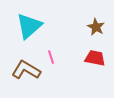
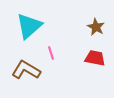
pink line: moved 4 px up
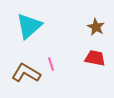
pink line: moved 11 px down
brown L-shape: moved 3 px down
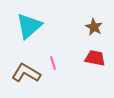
brown star: moved 2 px left
pink line: moved 2 px right, 1 px up
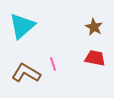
cyan triangle: moved 7 px left
pink line: moved 1 px down
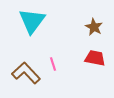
cyan triangle: moved 10 px right, 5 px up; rotated 12 degrees counterclockwise
brown L-shape: rotated 16 degrees clockwise
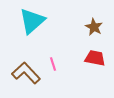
cyan triangle: rotated 12 degrees clockwise
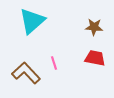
brown star: rotated 24 degrees counterclockwise
pink line: moved 1 px right, 1 px up
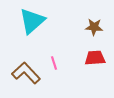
red trapezoid: rotated 15 degrees counterclockwise
